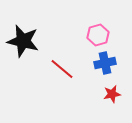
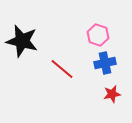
pink hexagon: rotated 25 degrees counterclockwise
black star: moved 1 px left
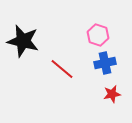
black star: moved 1 px right
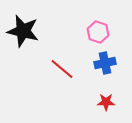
pink hexagon: moved 3 px up
black star: moved 10 px up
red star: moved 6 px left, 8 px down; rotated 12 degrees clockwise
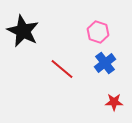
black star: rotated 12 degrees clockwise
blue cross: rotated 25 degrees counterclockwise
red star: moved 8 px right
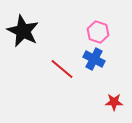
blue cross: moved 11 px left, 4 px up; rotated 25 degrees counterclockwise
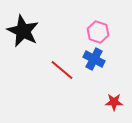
red line: moved 1 px down
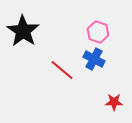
black star: rotated 8 degrees clockwise
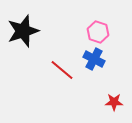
black star: rotated 20 degrees clockwise
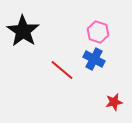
black star: rotated 20 degrees counterclockwise
red star: rotated 12 degrees counterclockwise
